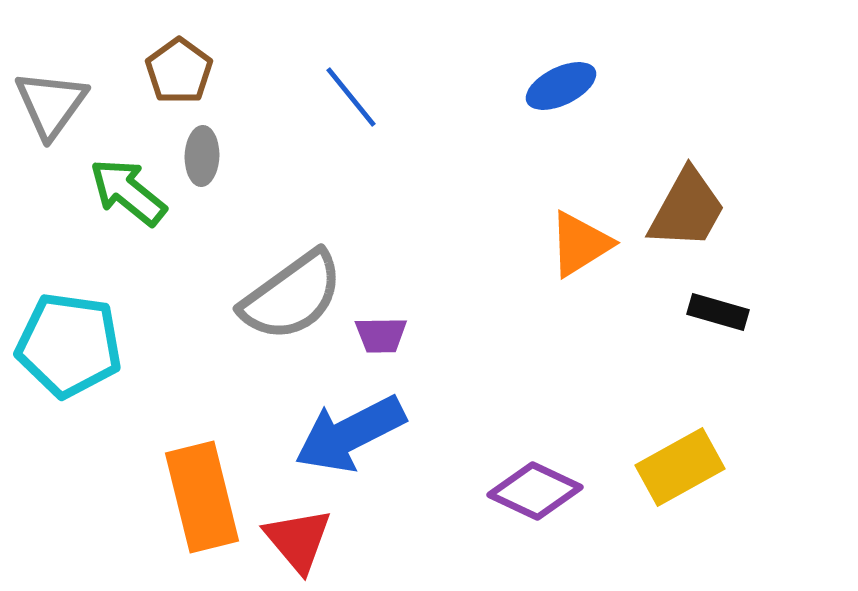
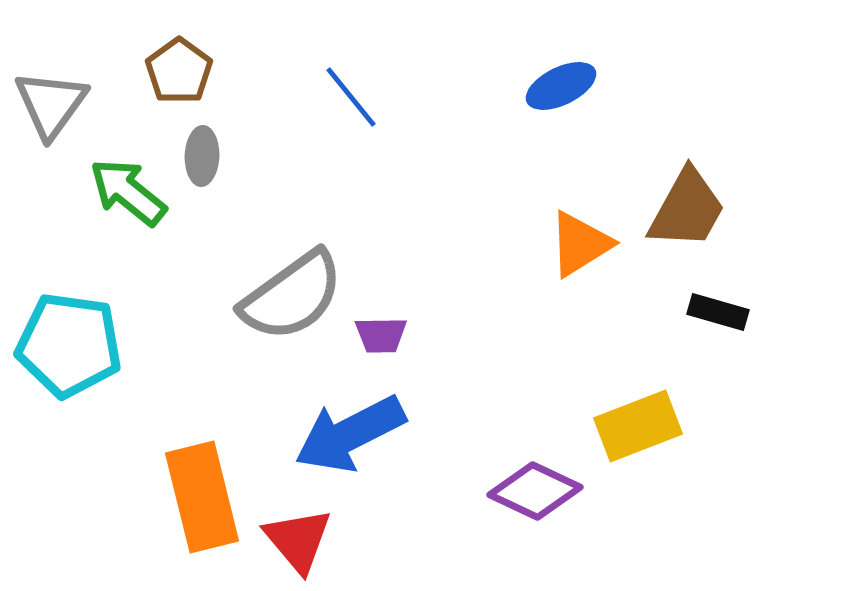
yellow rectangle: moved 42 px left, 41 px up; rotated 8 degrees clockwise
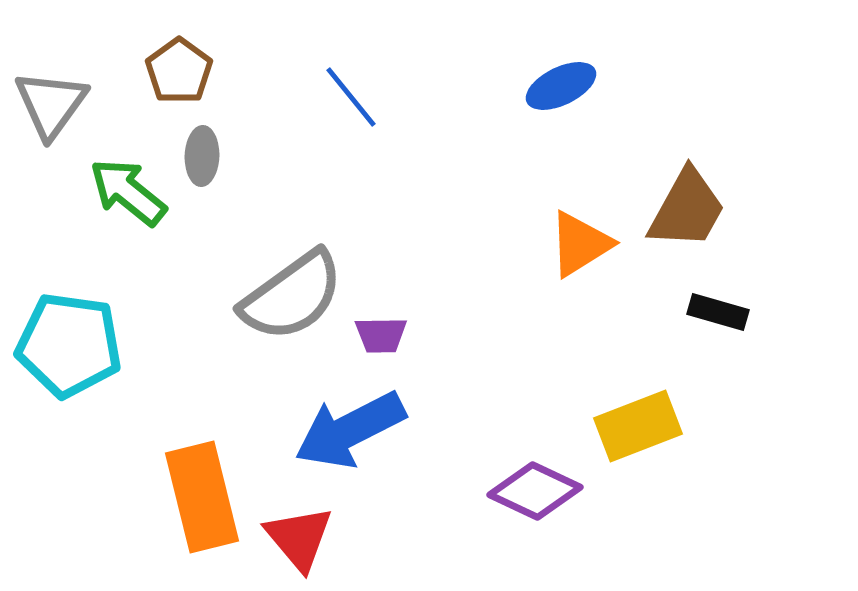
blue arrow: moved 4 px up
red triangle: moved 1 px right, 2 px up
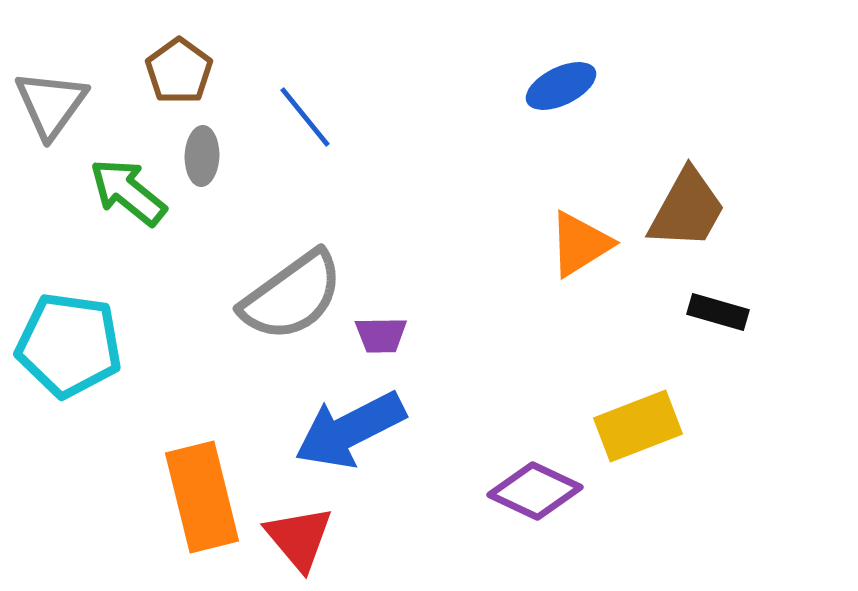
blue line: moved 46 px left, 20 px down
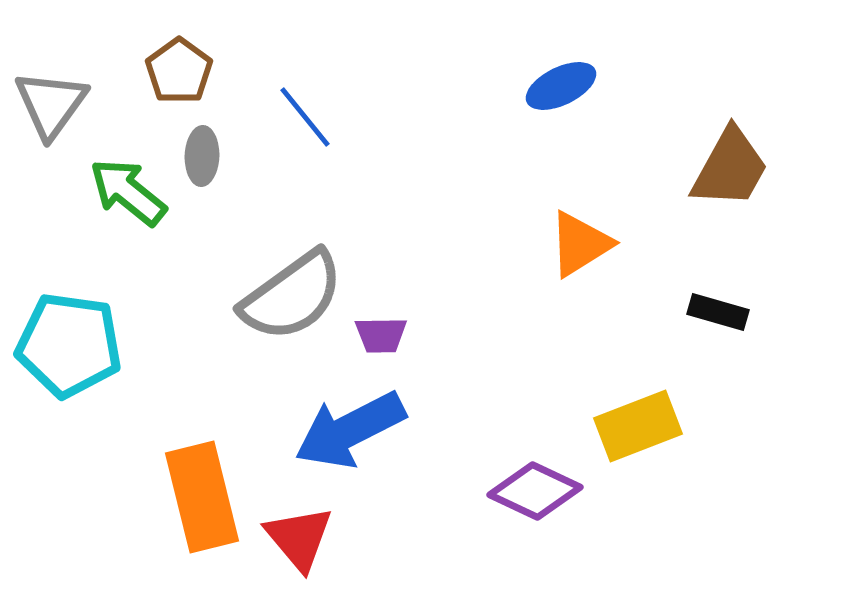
brown trapezoid: moved 43 px right, 41 px up
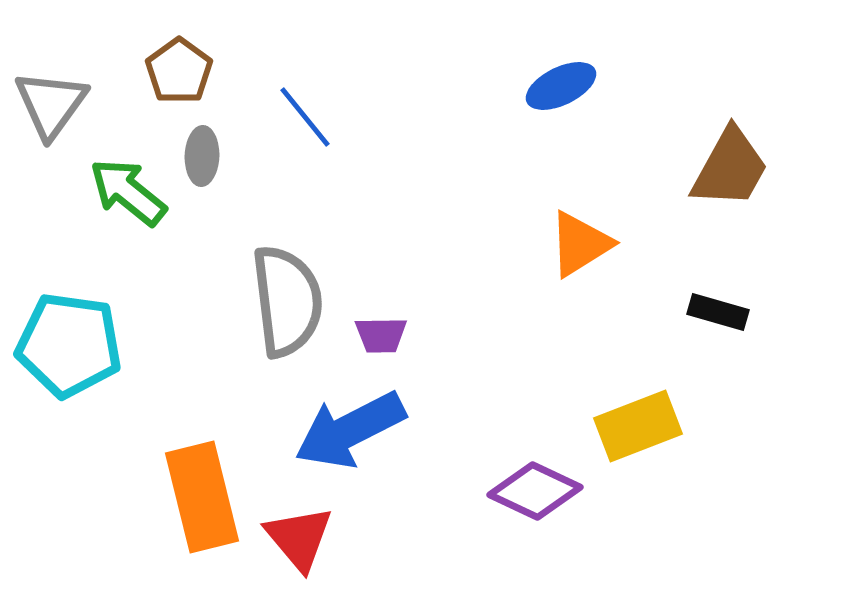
gray semicircle: moved 5 px left, 5 px down; rotated 61 degrees counterclockwise
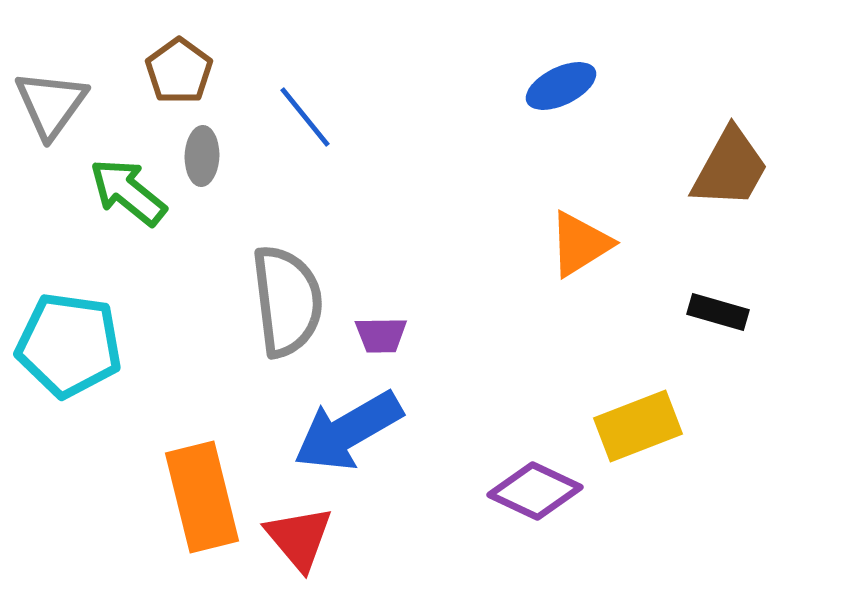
blue arrow: moved 2 px left, 1 px down; rotated 3 degrees counterclockwise
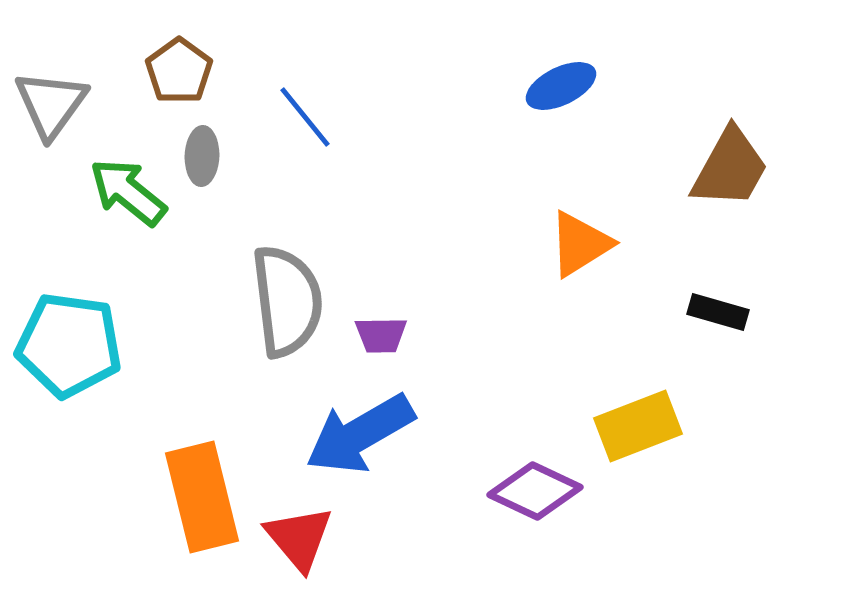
blue arrow: moved 12 px right, 3 px down
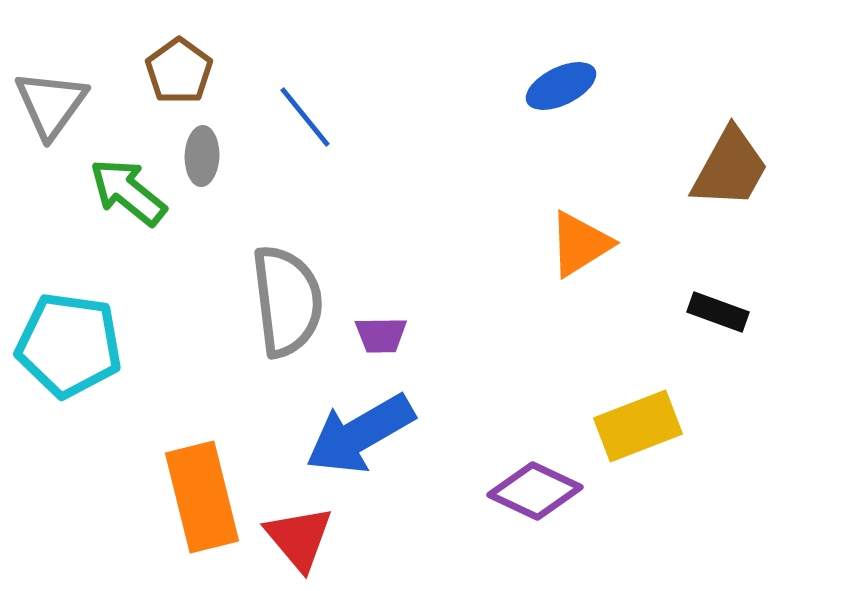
black rectangle: rotated 4 degrees clockwise
